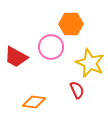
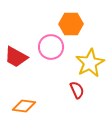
yellow star: rotated 20 degrees clockwise
orange diamond: moved 10 px left, 4 px down
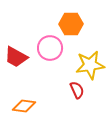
pink circle: moved 1 px left, 1 px down
yellow star: moved 2 px down; rotated 20 degrees clockwise
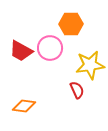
red trapezoid: moved 5 px right, 6 px up
